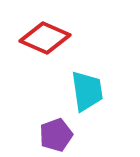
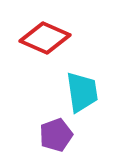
cyan trapezoid: moved 5 px left, 1 px down
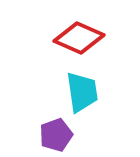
red diamond: moved 34 px right
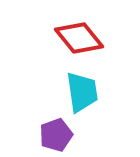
red diamond: rotated 27 degrees clockwise
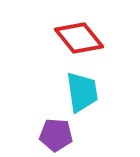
purple pentagon: rotated 24 degrees clockwise
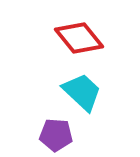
cyan trapezoid: rotated 39 degrees counterclockwise
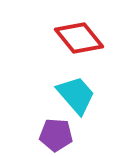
cyan trapezoid: moved 6 px left, 3 px down; rotated 6 degrees clockwise
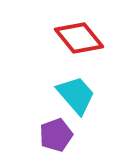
purple pentagon: rotated 24 degrees counterclockwise
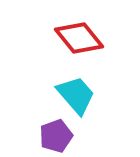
purple pentagon: moved 1 px down
